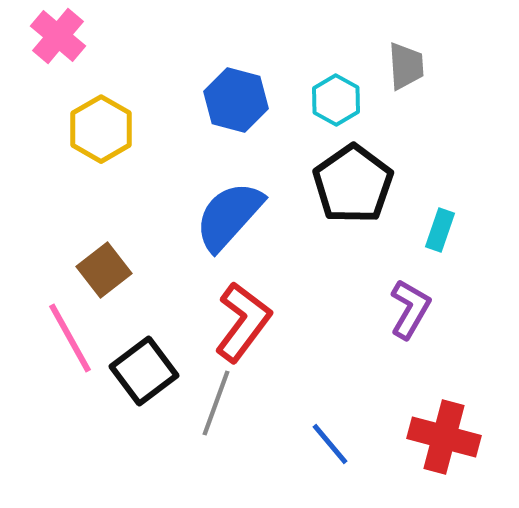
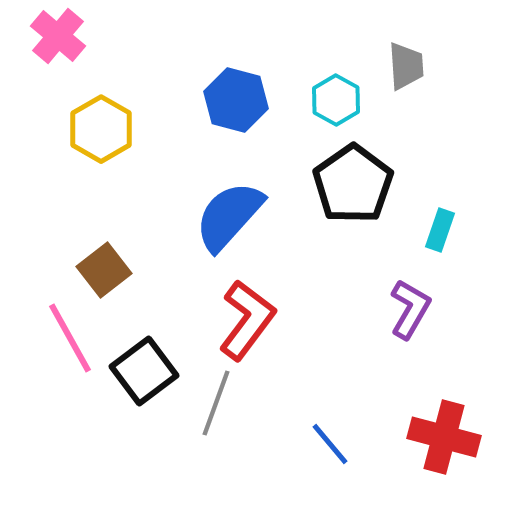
red L-shape: moved 4 px right, 2 px up
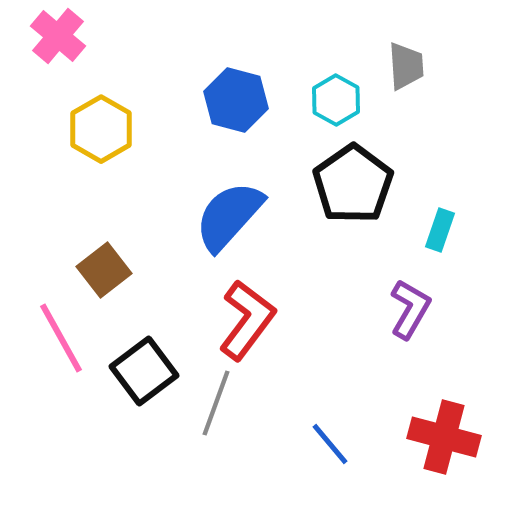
pink line: moved 9 px left
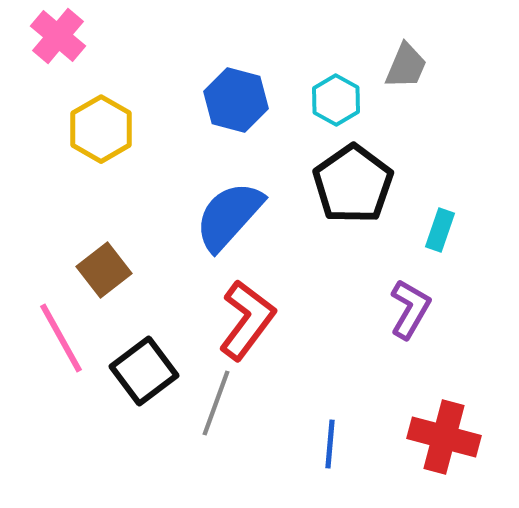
gray trapezoid: rotated 27 degrees clockwise
blue line: rotated 45 degrees clockwise
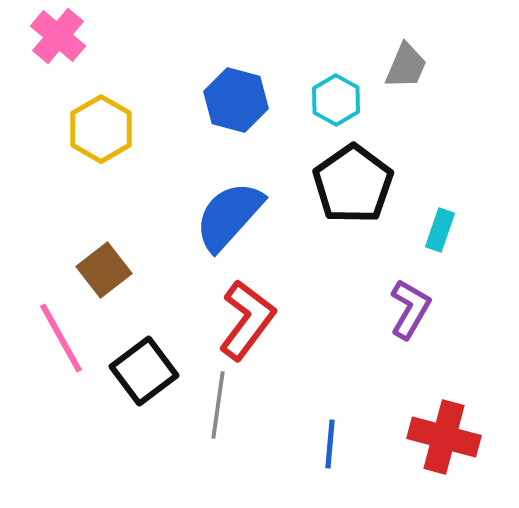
gray line: moved 2 px right, 2 px down; rotated 12 degrees counterclockwise
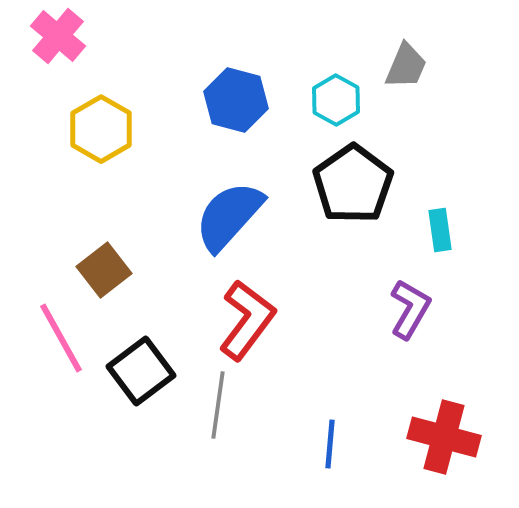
cyan rectangle: rotated 27 degrees counterclockwise
black square: moved 3 px left
